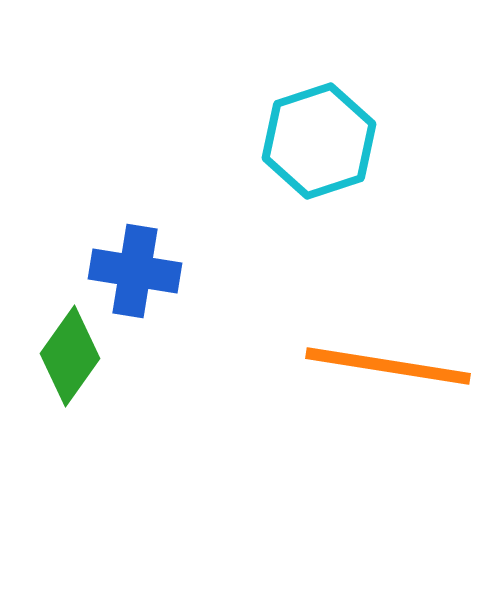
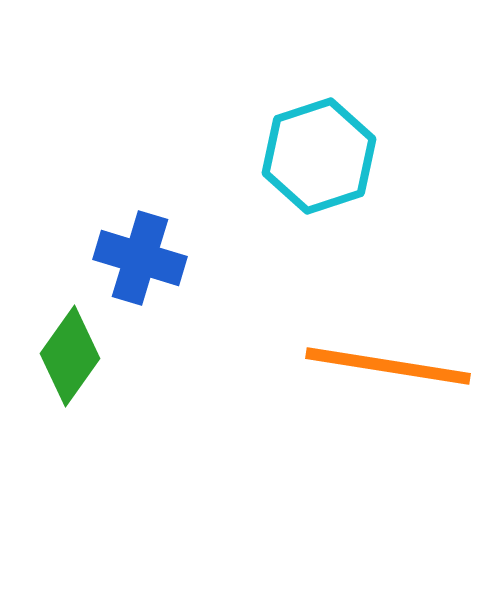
cyan hexagon: moved 15 px down
blue cross: moved 5 px right, 13 px up; rotated 8 degrees clockwise
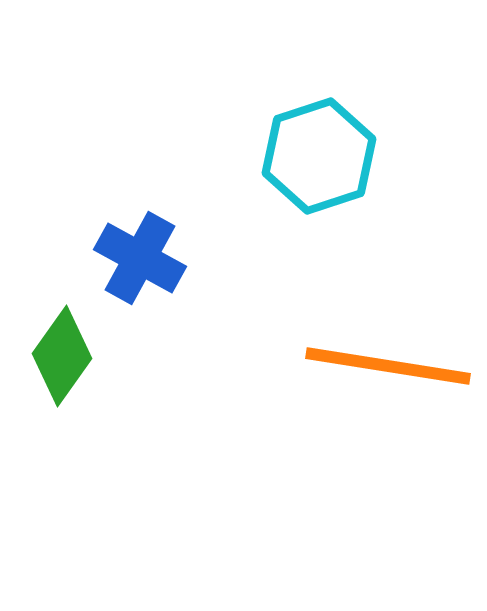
blue cross: rotated 12 degrees clockwise
green diamond: moved 8 px left
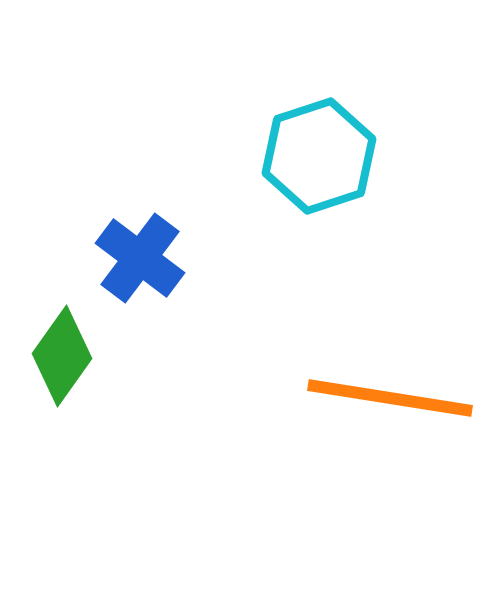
blue cross: rotated 8 degrees clockwise
orange line: moved 2 px right, 32 px down
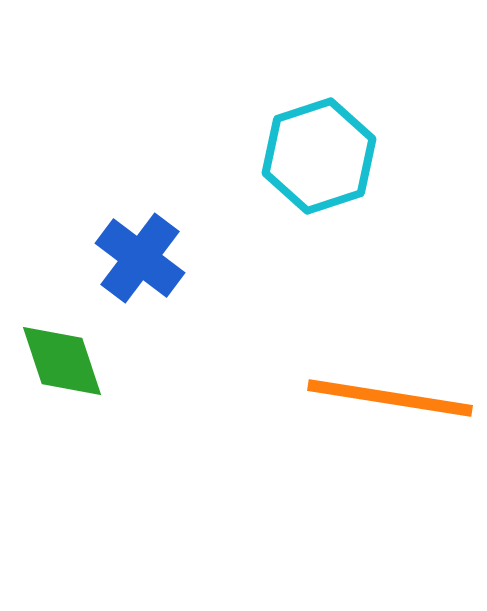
green diamond: moved 5 px down; rotated 54 degrees counterclockwise
